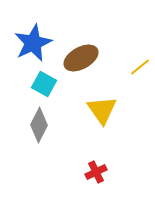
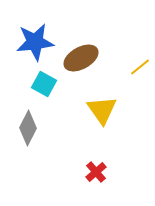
blue star: moved 2 px right, 1 px up; rotated 18 degrees clockwise
gray diamond: moved 11 px left, 3 px down
red cross: rotated 15 degrees counterclockwise
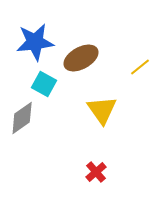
gray diamond: moved 6 px left, 10 px up; rotated 28 degrees clockwise
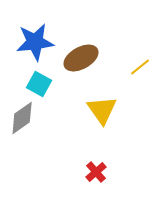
cyan square: moved 5 px left
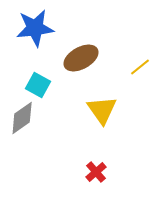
blue star: moved 14 px up
cyan square: moved 1 px left, 1 px down
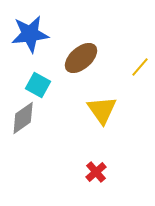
blue star: moved 5 px left, 6 px down
brown ellipse: rotated 12 degrees counterclockwise
yellow line: rotated 10 degrees counterclockwise
gray diamond: moved 1 px right
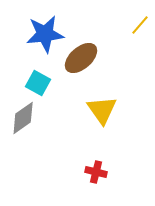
blue star: moved 15 px right
yellow line: moved 42 px up
cyan square: moved 2 px up
red cross: rotated 35 degrees counterclockwise
